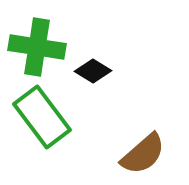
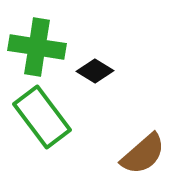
black diamond: moved 2 px right
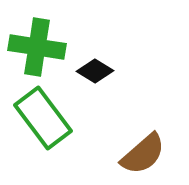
green rectangle: moved 1 px right, 1 px down
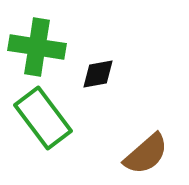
black diamond: moved 3 px right, 3 px down; rotated 42 degrees counterclockwise
brown semicircle: moved 3 px right
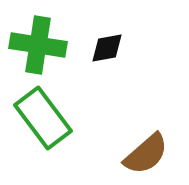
green cross: moved 1 px right, 2 px up
black diamond: moved 9 px right, 26 px up
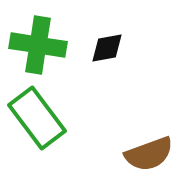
green rectangle: moved 6 px left
brown semicircle: moved 3 px right; rotated 21 degrees clockwise
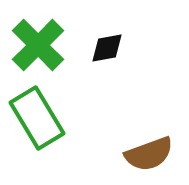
green cross: rotated 36 degrees clockwise
green rectangle: rotated 6 degrees clockwise
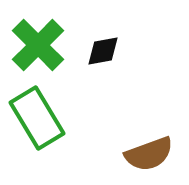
black diamond: moved 4 px left, 3 px down
